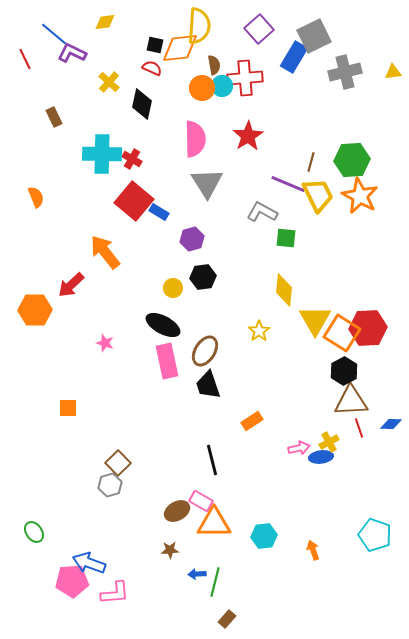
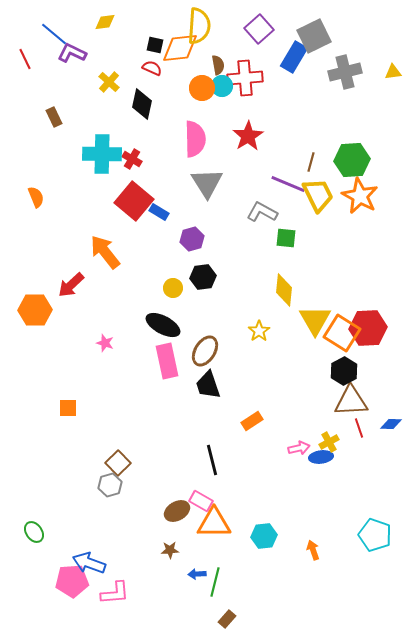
brown semicircle at (214, 65): moved 4 px right
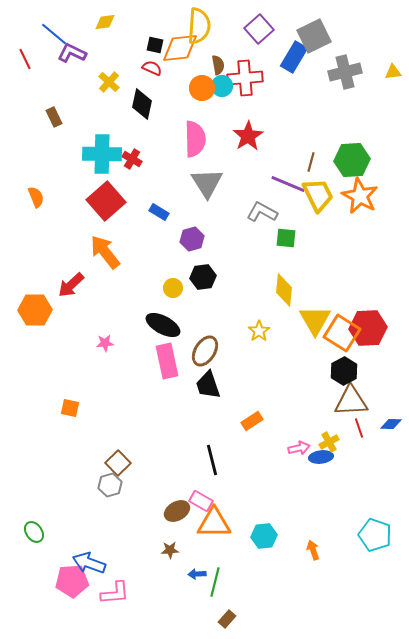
red square at (134, 201): moved 28 px left; rotated 9 degrees clockwise
pink star at (105, 343): rotated 24 degrees counterclockwise
orange square at (68, 408): moved 2 px right; rotated 12 degrees clockwise
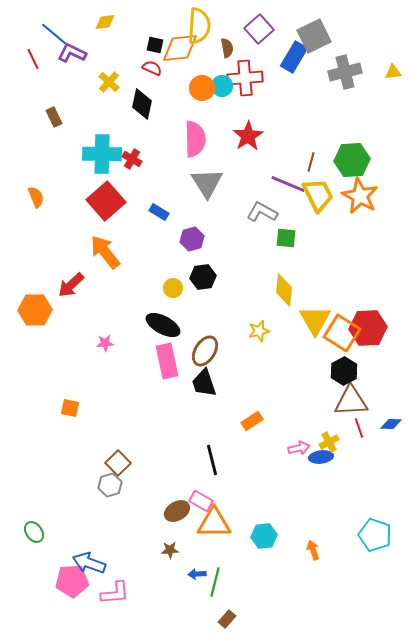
red line at (25, 59): moved 8 px right
brown semicircle at (218, 65): moved 9 px right, 17 px up
yellow star at (259, 331): rotated 20 degrees clockwise
black trapezoid at (208, 385): moved 4 px left, 2 px up
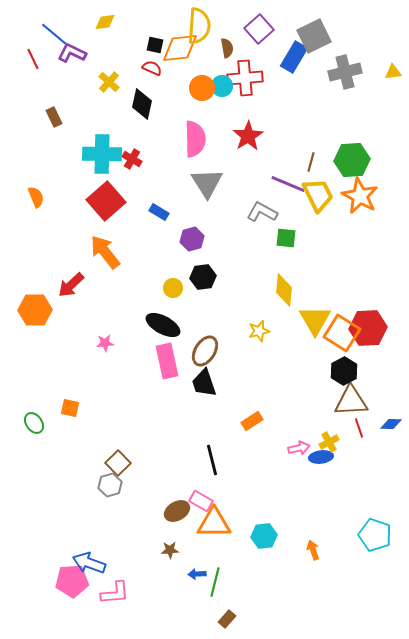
green ellipse at (34, 532): moved 109 px up
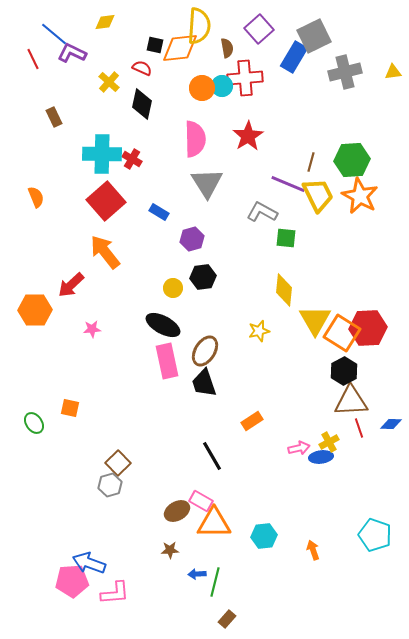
red semicircle at (152, 68): moved 10 px left
pink star at (105, 343): moved 13 px left, 14 px up
black line at (212, 460): moved 4 px up; rotated 16 degrees counterclockwise
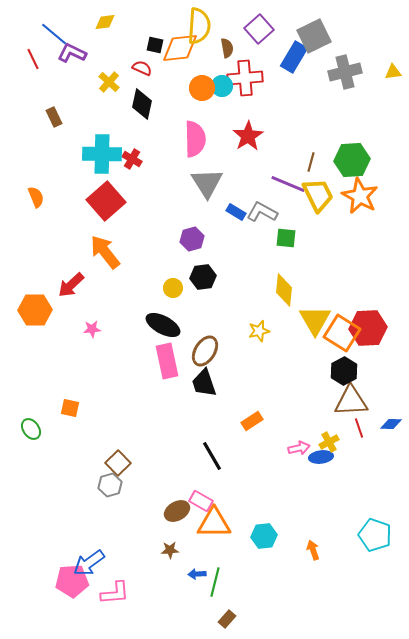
blue rectangle at (159, 212): moved 77 px right
green ellipse at (34, 423): moved 3 px left, 6 px down
blue arrow at (89, 563): rotated 56 degrees counterclockwise
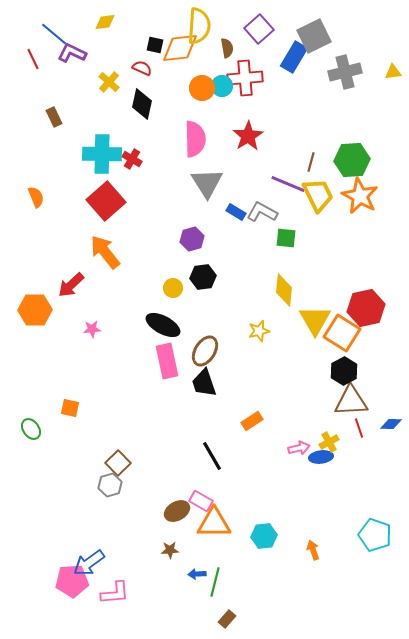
red hexagon at (368, 328): moved 2 px left, 20 px up; rotated 9 degrees counterclockwise
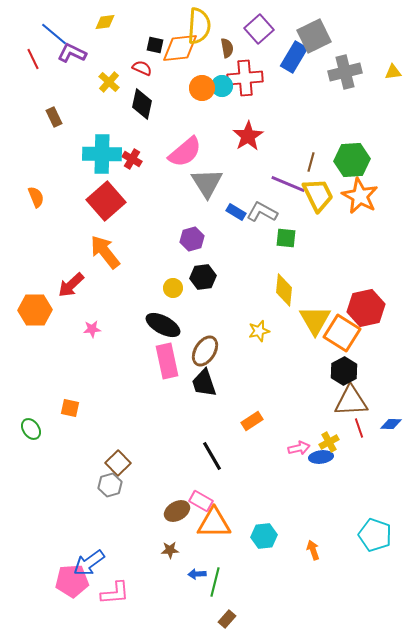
pink semicircle at (195, 139): moved 10 px left, 13 px down; rotated 51 degrees clockwise
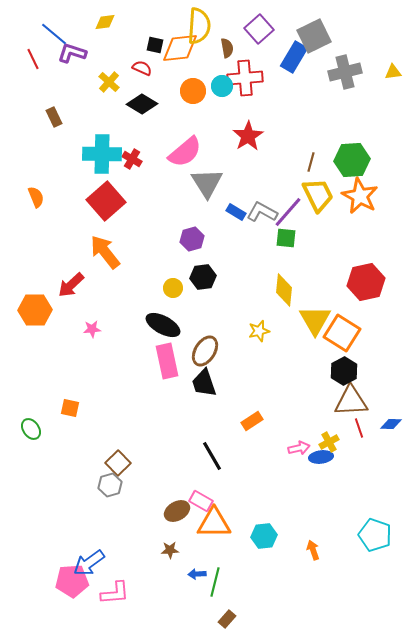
purple L-shape at (72, 53): rotated 8 degrees counterclockwise
orange circle at (202, 88): moved 9 px left, 3 px down
black diamond at (142, 104): rotated 72 degrees counterclockwise
purple line at (288, 184): moved 28 px down; rotated 72 degrees counterclockwise
red hexagon at (366, 308): moved 26 px up
